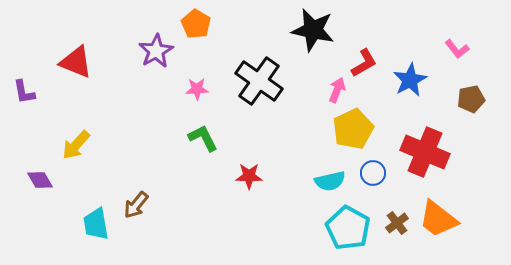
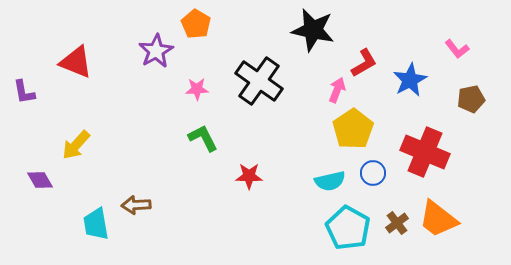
yellow pentagon: rotated 9 degrees counterclockwise
brown arrow: rotated 48 degrees clockwise
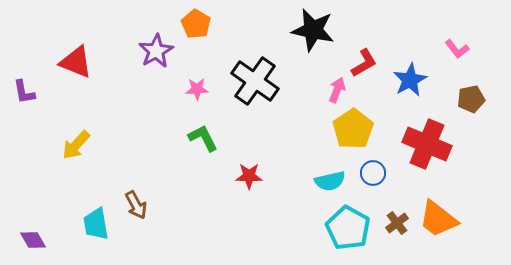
black cross: moved 4 px left
red cross: moved 2 px right, 8 px up
purple diamond: moved 7 px left, 60 px down
brown arrow: rotated 116 degrees counterclockwise
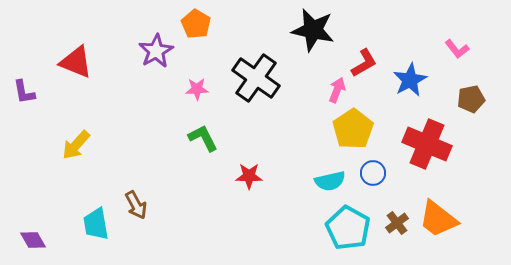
black cross: moved 1 px right, 3 px up
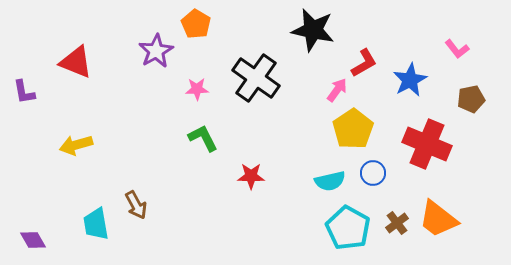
pink arrow: rotated 15 degrees clockwise
yellow arrow: rotated 32 degrees clockwise
red star: moved 2 px right
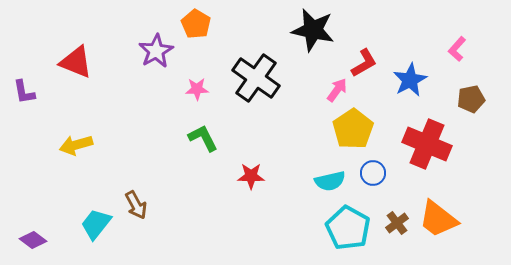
pink L-shape: rotated 80 degrees clockwise
cyan trapezoid: rotated 48 degrees clockwise
purple diamond: rotated 24 degrees counterclockwise
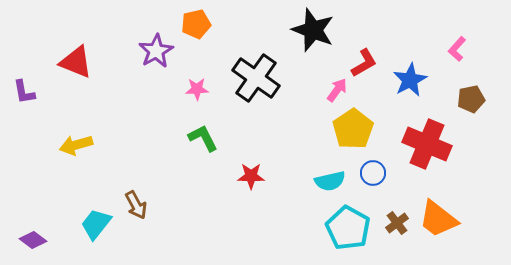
orange pentagon: rotated 28 degrees clockwise
black star: rotated 9 degrees clockwise
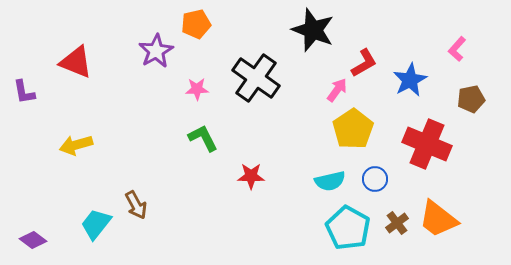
blue circle: moved 2 px right, 6 px down
